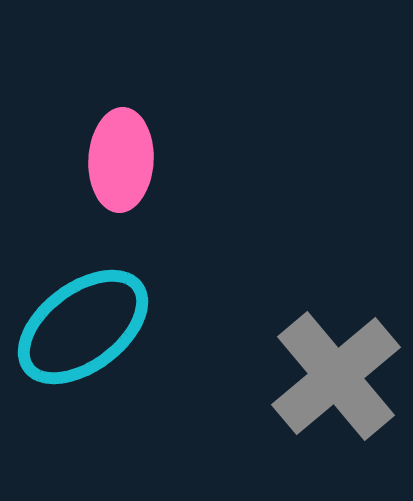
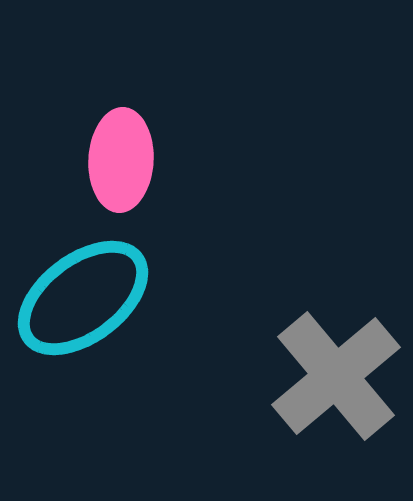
cyan ellipse: moved 29 px up
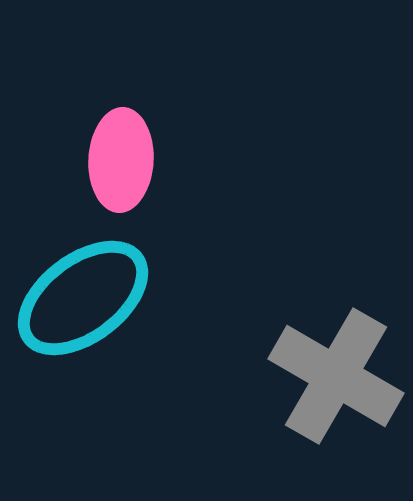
gray cross: rotated 20 degrees counterclockwise
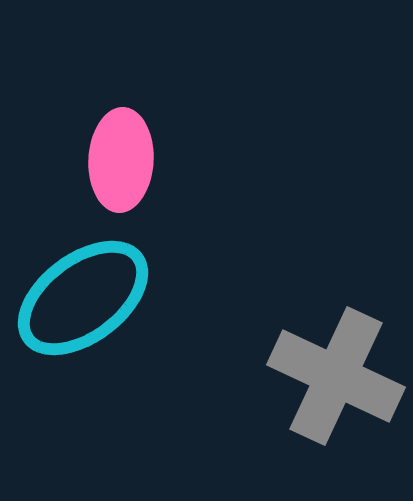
gray cross: rotated 5 degrees counterclockwise
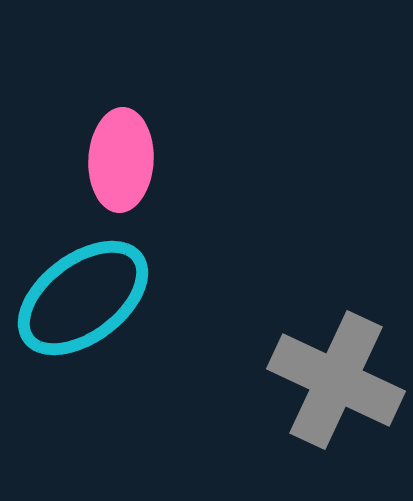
gray cross: moved 4 px down
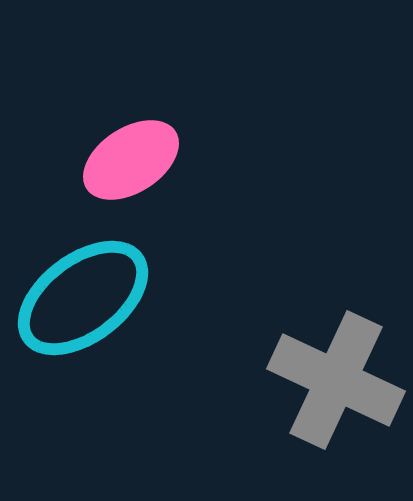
pink ellipse: moved 10 px right; rotated 54 degrees clockwise
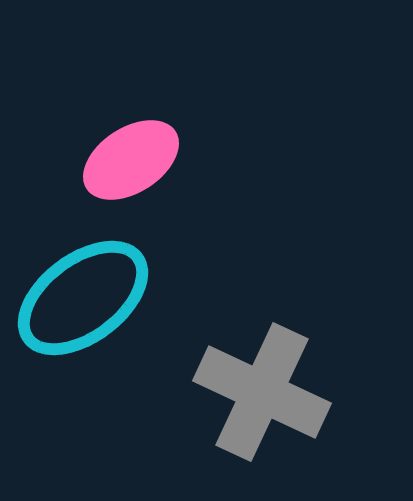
gray cross: moved 74 px left, 12 px down
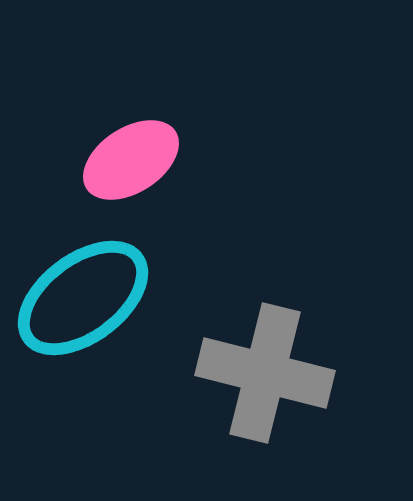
gray cross: moved 3 px right, 19 px up; rotated 11 degrees counterclockwise
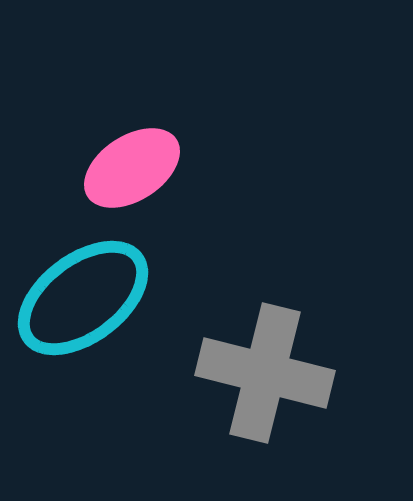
pink ellipse: moved 1 px right, 8 px down
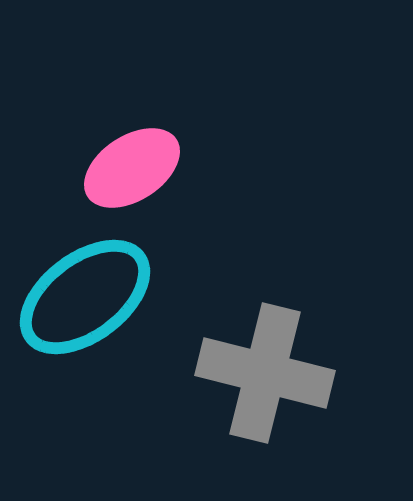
cyan ellipse: moved 2 px right, 1 px up
